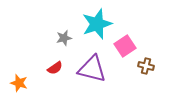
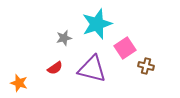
pink square: moved 2 px down
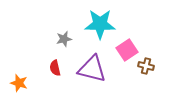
cyan star: moved 3 px right; rotated 20 degrees clockwise
gray star: moved 1 px down
pink square: moved 2 px right, 2 px down
red semicircle: rotated 112 degrees clockwise
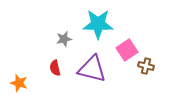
cyan star: moved 2 px left
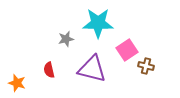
cyan star: moved 1 px up
gray star: moved 2 px right
red semicircle: moved 6 px left, 2 px down
orange star: moved 2 px left
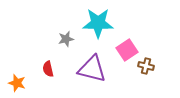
red semicircle: moved 1 px left, 1 px up
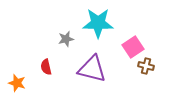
pink square: moved 6 px right, 3 px up
red semicircle: moved 2 px left, 2 px up
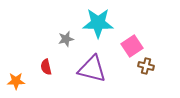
pink square: moved 1 px left, 1 px up
orange star: moved 1 px left, 2 px up; rotated 18 degrees counterclockwise
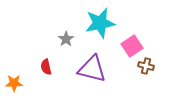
cyan star: moved 2 px right; rotated 12 degrees counterclockwise
gray star: rotated 21 degrees counterclockwise
orange star: moved 2 px left, 2 px down
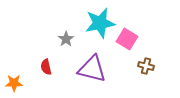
pink square: moved 5 px left, 7 px up; rotated 25 degrees counterclockwise
